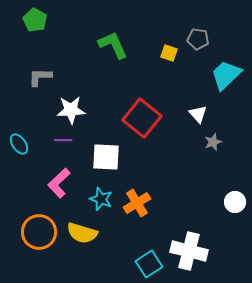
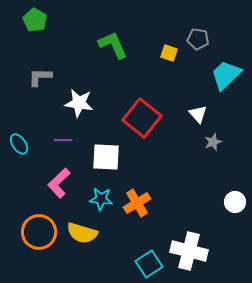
white star: moved 8 px right, 7 px up; rotated 12 degrees clockwise
cyan star: rotated 15 degrees counterclockwise
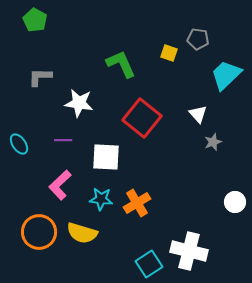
green L-shape: moved 8 px right, 19 px down
pink L-shape: moved 1 px right, 2 px down
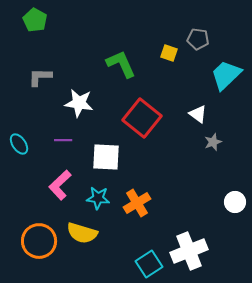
white triangle: rotated 12 degrees counterclockwise
cyan star: moved 3 px left, 1 px up
orange circle: moved 9 px down
white cross: rotated 36 degrees counterclockwise
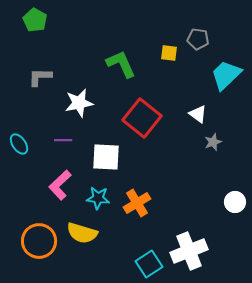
yellow square: rotated 12 degrees counterclockwise
white star: rotated 20 degrees counterclockwise
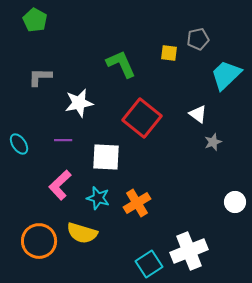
gray pentagon: rotated 20 degrees counterclockwise
cyan star: rotated 10 degrees clockwise
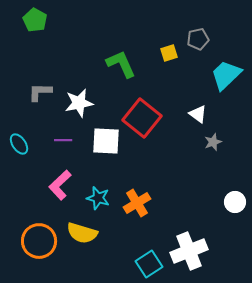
yellow square: rotated 24 degrees counterclockwise
gray L-shape: moved 15 px down
white square: moved 16 px up
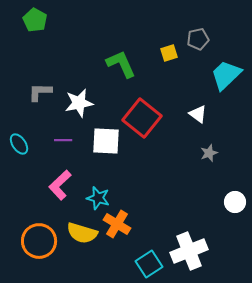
gray star: moved 4 px left, 11 px down
orange cross: moved 20 px left, 21 px down; rotated 28 degrees counterclockwise
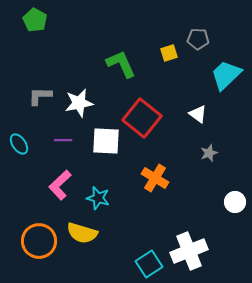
gray pentagon: rotated 15 degrees clockwise
gray L-shape: moved 4 px down
orange cross: moved 38 px right, 46 px up
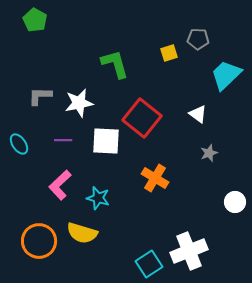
green L-shape: moved 6 px left; rotated 8 degrees clockwise
